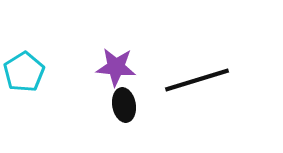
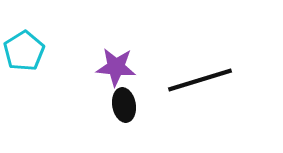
cyan pentagon: moved 21 px up
black line: moved 3 px right
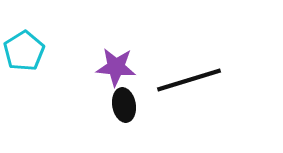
black line: moved 11 px left
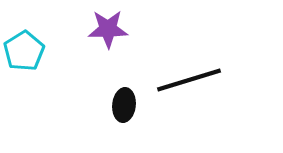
purple star: moved 8 px left, 38 px up; rotated 6 degrees counterclockwise
black ellipse: rotated 16 degrees clockwise
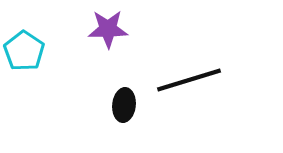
cyan pentagon: rotated 6 degrees counterclockwise
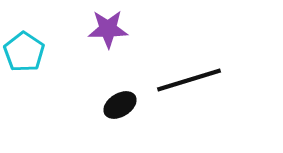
cyan pentagon: moved 1 px down
black ellipse: moved 4 px left; rotated 52 degrees clockwise
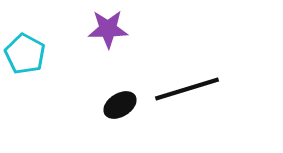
cyan pentagon: moved 1 px right, 2 px down; rotated 6 degrees counterclockwise
black line: moved 2 px left, 9 px down
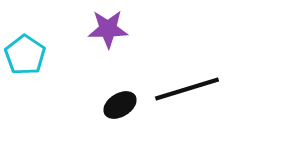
cyan pentagon: moved 1 px down; rotated 6 degrees clockwise
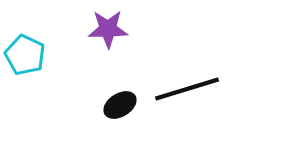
cyan pentagon: rotated 9 degrees counterclockwise
